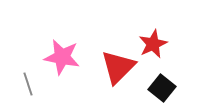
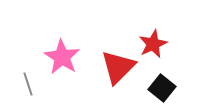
pink star: rotated 21 degrees clockwise
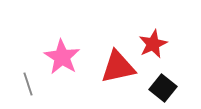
red triangle: rotated 33 degrees clockwise
black square: moved 1 px right
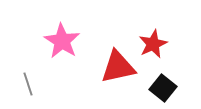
pink star: moved 16 px up
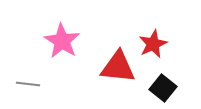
red triangle: rotated 18 degrees clockwise
gray line: rotated 65 degrees counterclockwise
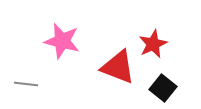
pink star: rotated 18 degrees counterclockwise
red triangle: rotated 15 degrees clockwise
gray line: moved 2 px left
